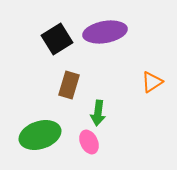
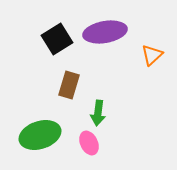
orange triangle: moved 27 px up; rotated 10 degrees counterclockwise
pink ellipse: moved 1 px down
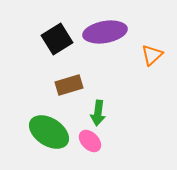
brown rectangle: rotated 56 degrees clockwise
green ellipse: moved 9 px right, 3 px up; rotated 51 degrees clockwise
pink ellipse: moved 1 px right, 2 px up; rotated 20 degrees counterclockwise
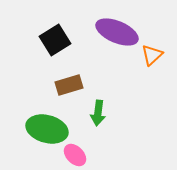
purple ellipse: moved 12 px right; rotated 33 degrees clockwise
black square: moved 2 px left, 1 px down
green ellipse: moved 2 px left, 3 px up; rotated 18 degrees counterclockwise
pink ellipse: moved 15 px left, 14 px down
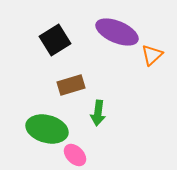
brown rectangle: moved 2 px right
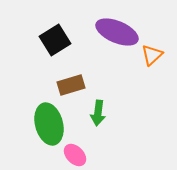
green ellipse: moved 2 px right, 5 px up; rotated 60 degrees clockwise
